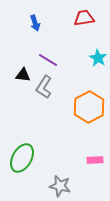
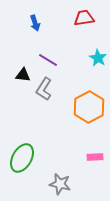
gray L-shape: moved 2 px down
pink rectangle: moved 3 px up
gray star: moved 2 px up
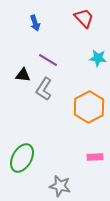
red trapezoid: rotated 55 degrees clockwise
cyan star: rotated 24 degrees counterclockwise
gray star: moved 2 px down
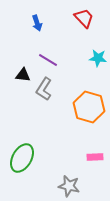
blue arrow: moved 2 px right
orange hexagon: rotated 16 degrees counterclockwise
gray star: moved 9 px right
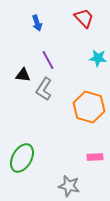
purple line: rotated 30 degrees clockwise
